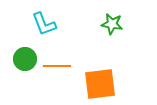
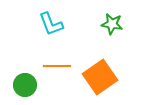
cyan L-shape: moved 7 px right
green circle: moved 26 px down
orange square: moved 7 px up; rotated 28 degrees counterclockwise
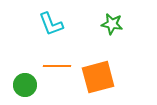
orange square: moved 2 px left; rotated 20 degrees clockwise
